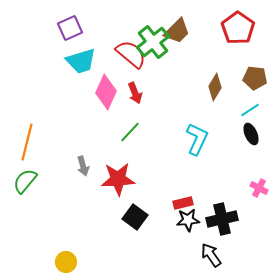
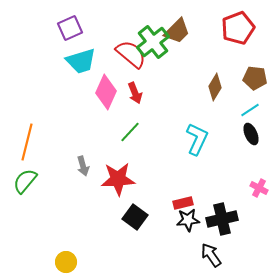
red pentagon: rotated 16 degrees clockwise
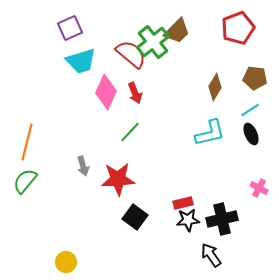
cyan L-shape: moved 13 px right, 6 px up; rotated 52 degrees clockwise
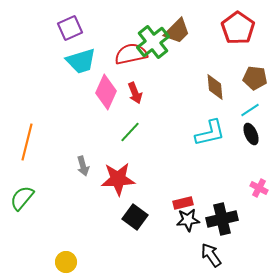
red pentagon: rotated 16 degrees counterclockwise
red semicircle: rotated 52 degrees counterclockwise
brown diamond: rotated 36 degrees counterclockwise
green semicircle: moved 3 px left, 17 px down
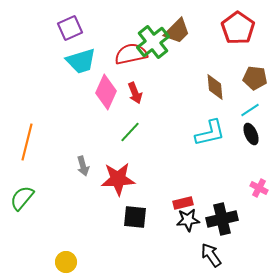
black square: rotated 30 degrees counterclockwise
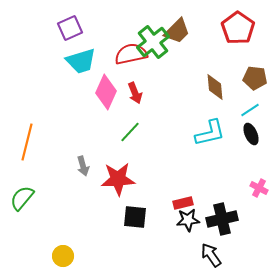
yellow circle: moved 3 px left, 6 px up
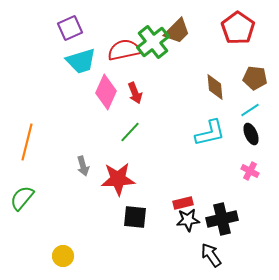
red semicircle: moved 7 px left, 4 px up
pink cross: moved 9 px left, 17 px up
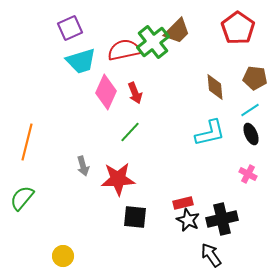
pink cross: moved 2 px left, 3 px down
black star: rotated 30 degrees clockwise
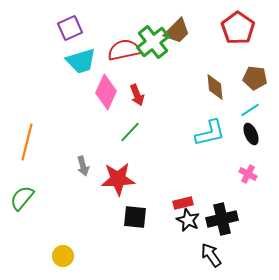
red arrow: moved 2 px right, 2 px down
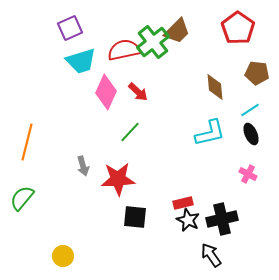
brown pentagon: moved 2 px right, 5 px up
red arrow: moved 1 px right, 3 px up; rotated 25 degrees counterclockwise
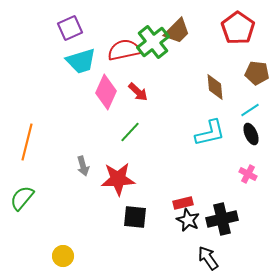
black arrow: moved 3 px left, 3 px down
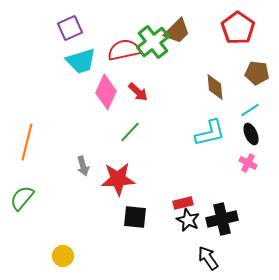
pink cross: moved 11 px up
